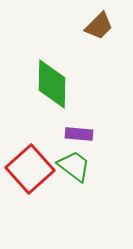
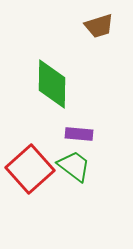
brown trapezoid: rotated 28 degrees clockwise
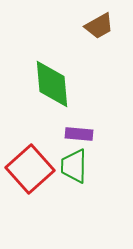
brown trapezoid: rotated 12 degrees counterclockwise
green diamond: rotated 6 degrees counterclockwise
green trapezoid: rotated 126 degrees counterclockwise
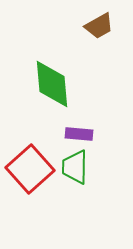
green trapezoid: moved 1 px right, 1 px down
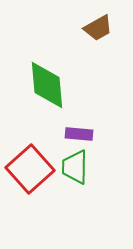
brown trapezoid: moved 1 px left, 2 px down
green diamond: moved 5 px left, 1 px down
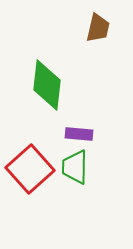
brown trapezoid: rotated 48 degrees counterclockwise
green diamond: rotated 12 degrees clockwise
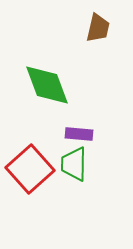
green diamond: rotated 27 degrees counterclockwise
green trapezoid: moved 1 px left, 3 px up
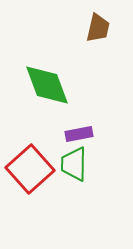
purple rectangle: rotated 16 degrees counterclockwise
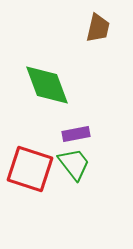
purple rectangle: moved 3 px left
green trapezoid: rotated 141 degrees clockwise
red square: rotated 30 degrees counterclockwise
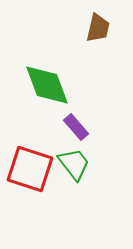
purple rectangle: moved 7 px up; rotated 60 degrees clockwise
